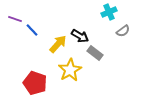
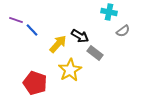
cyan cross: rotated 35 degrees clockwise
purple line: moved 1 px right, 1 px down
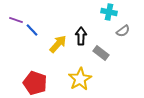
black arrow: moved 1 px right; rotated 120 degrees counterclockwise
gray rectangle: moved 6 px right
yellow star: moved 10 px right, 9 px down
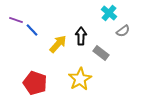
cyan cross: moved 1 px down; rotated 28 degrees clockwise
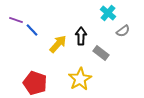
cyan cross: moved 1 px left
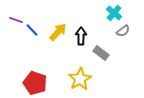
cyan cross: moved 6 px right
yellow arrow: moved 12 px up
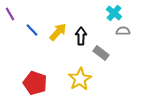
purple line: moved 6 px left, 6 px up; rotated 40 degrees clockwise
gray semicircle: rotated 144 degrees counterclockwise
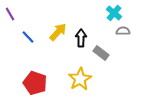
blue line: moved 4 px left, 7 px down
black arrow: moved 2 px down
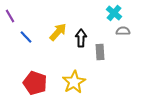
purple line: moved 2 px down
blue line: moved 2 px left
gray rectangle: moved 1 px left, 1 px up; rotated 49 degrees clockwise
yellow star: moved 6 px left, 3 px down
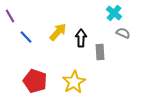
gray semicircle: moved 2 px down; rotated 24 degrees clockwise
red pentagon: moved 2 px up
